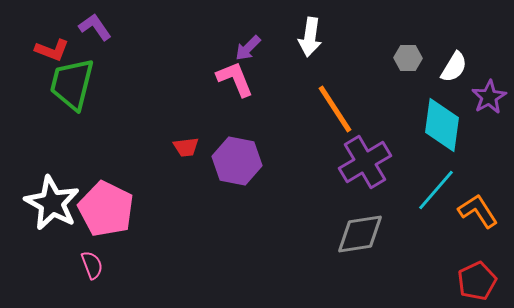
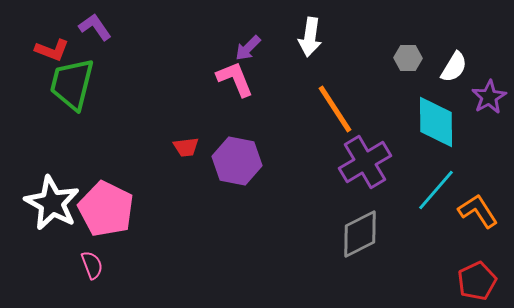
cyan diamond: moved 6 px left, 3 px up; rotated 8 degrees counterclockwise
gray diamond: rotated 18 degrees counterclockwise
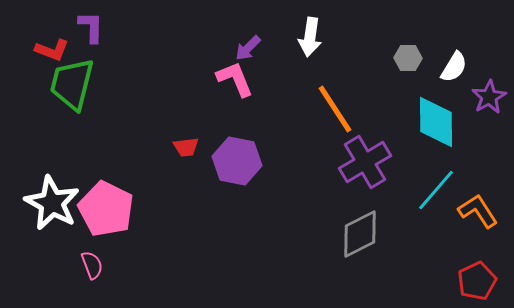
purple L-shape: moved 4 px left; rotated 36 degrees clockwise
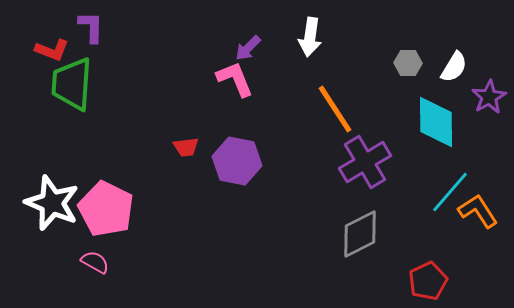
gray hexagon: moved 5 px down
green trapezoid: rotated 10 degrees counterclockwise
cyan line: moved 14 px right, 2 px down
white star: rotated 6 degrees counterclockwise
pink semicircle: moved 3 px right, 3 px up; rotated 40 degrees counterclockwise
red pentagon: moved 49 px left
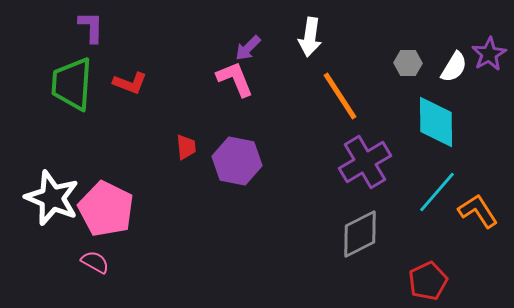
red L-shape: moved 78 px right, 33 px down
purple star: moved 43 px up
orange line: moved 5 px right, 13 px up
red trapezoid: rotated 88 degrees counterclockwise
cyan line: moved 13 px left
white star: moved 5 px up
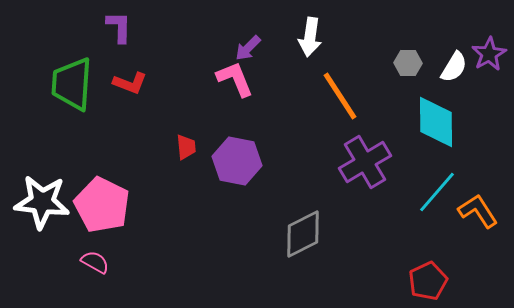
purple L-shape: moved 28 px right
white star: moved 10 px left, 4 px down; rotated 16 degrees counterclockwise
pink pentagon: moved 4 px left, 4 px up
gray diamond: moved 57 px left
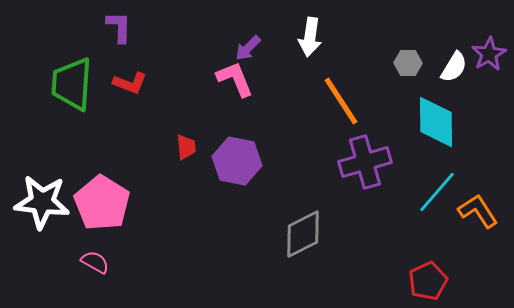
orange line: moved 1 px right, 5 px down
purple cross: rotated 15 degrees clockwise
pink pentagon: moved 2 px up; rotated 6 degrees clockwise
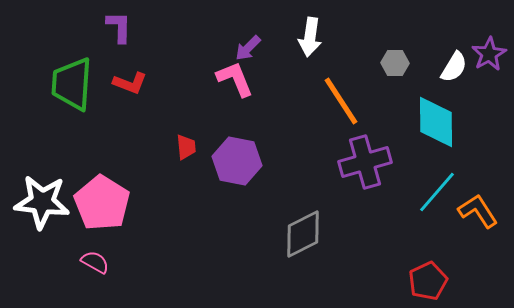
gray hexagon: moved 13 px left
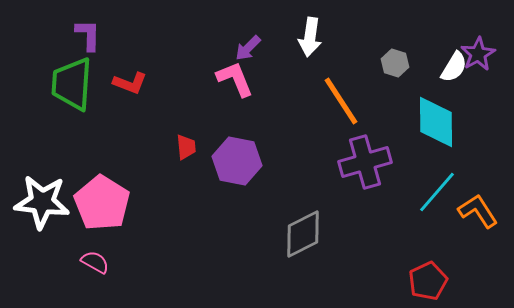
purple L-shape: moved 31 px left, 8 px down
purple star: moved 11 px left
gray hexagon: rotated 16 degrees clockwise
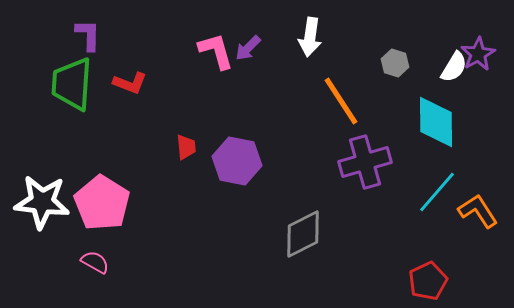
pink L-shape: moved 19 px left, 28 px up; rotated 6 degrees clockwise
